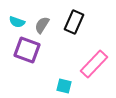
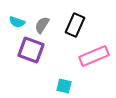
black rectangle: moved 1 px right, 3 px down
purple square: moved 4 px right
pink rectangle: moved 8 px up; rotated 24 degrees clockwise
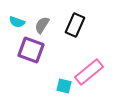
pink rectangle: moved 5 px left, 16 px down; rotated 16 degrees counterclockwise
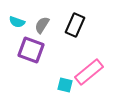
cyan square: moved 1 px right, 1 px up
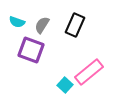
cyan square: rotated 28 degrees clockwise
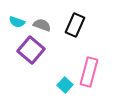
gray semicircle: rotated 78 degrees clockwise
purple square: rotated 20 degrees clockwise
pink rectangle: rotated 36 degrees counterclockwise
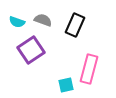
gray semicircle: moved 1 px right, 5 px up
purple square: rotated 16 degrees clockwise
pink rectangle: moved 3 px up
cyan square: moved 1 px right; rotated 35 degrees clockwise
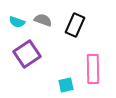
purple square: moved 4 px left, 4 px down
pink rectangle: moved 4 px right; rotated 16 degrees counterclockwise
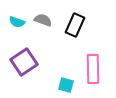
purple square: moved 3 px left, 8 px down
cyan square: rotated 28 degrees clockwise
